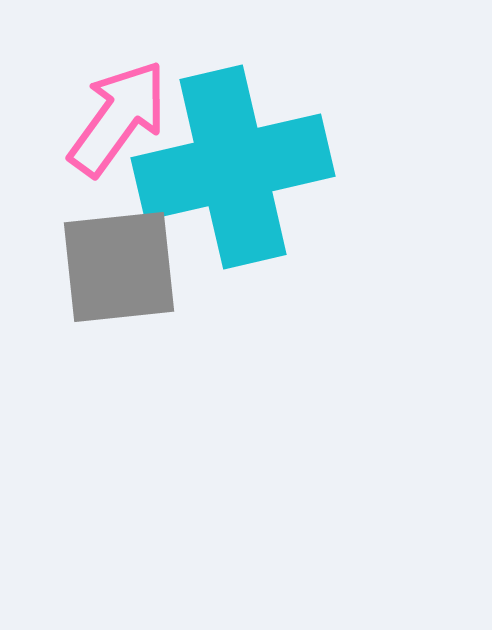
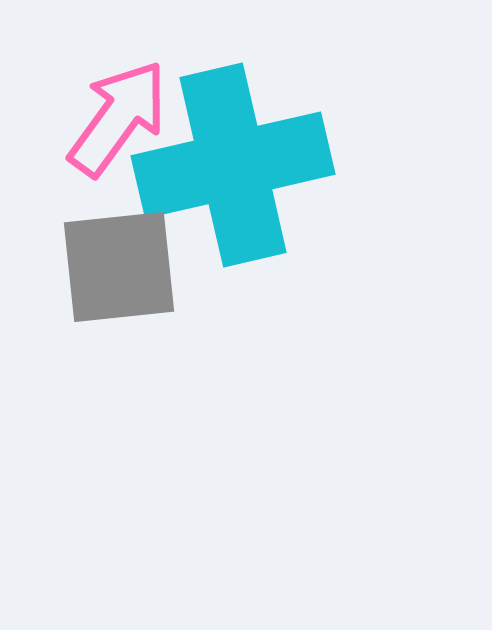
cyan cross: moved 2 px up
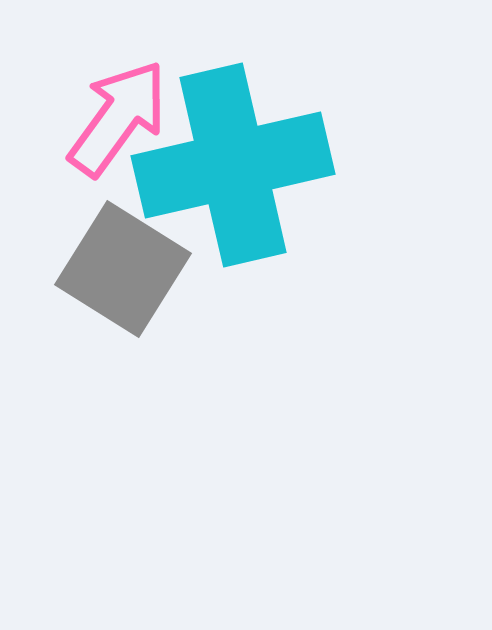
gray square: moved 4 px right, 2 px down; rotated 38 degrees clockwise
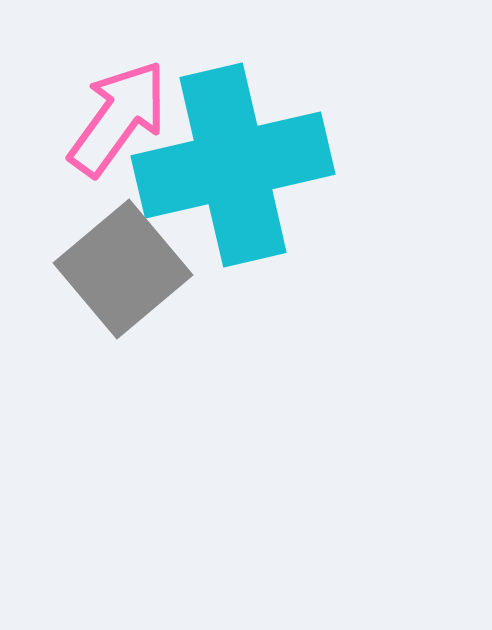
gray square: rotated 18 degrees clockwise
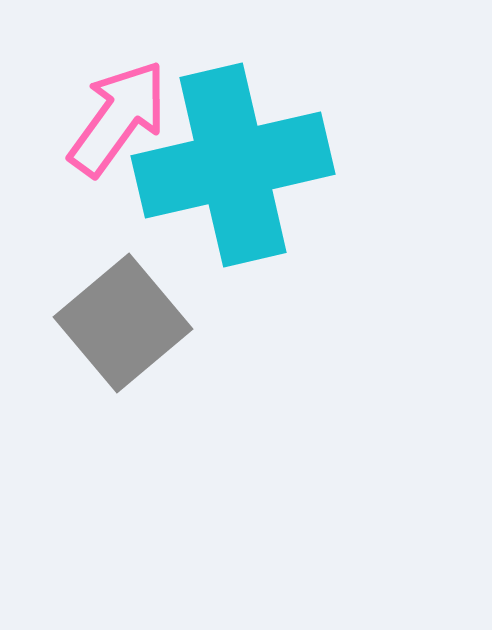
gray square: moved 54 px down
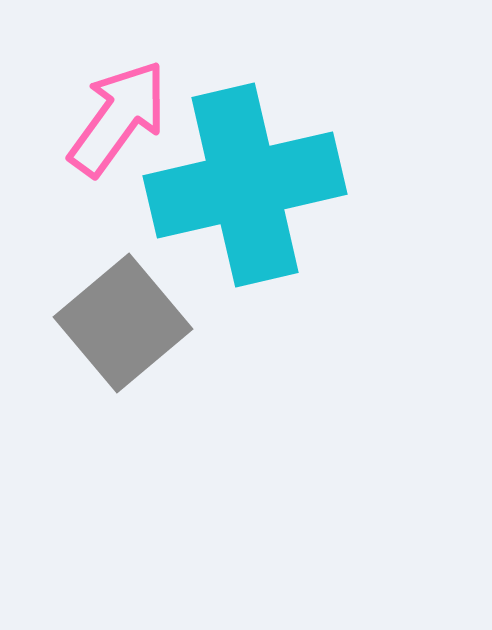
cyan cross: moved 12 px right, 20 px down
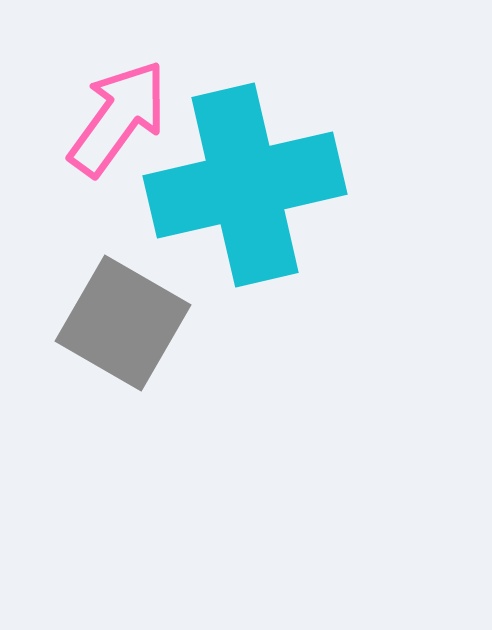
gray square: rotated 20 degrees counterclockwise
